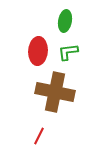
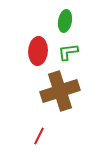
brown cross: moved 5 px right, 1 px up; rotated 30 degrees counterclockwise
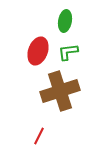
red ellipse: rotated 16 degrees clockwise
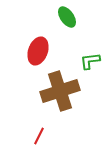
green ellipse: moved 2 px right, 4 px up; rotated 45 degrees counterclockwise
green L-shape: moved 22 px right, 9 px down
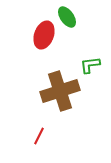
red ellipse: moved 6 px right, 16 px up
green L-shape: moved 4 px down
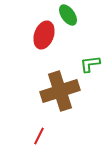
green ellipse: moved 1 px right, 2 px up
green L-shape: moved 1 px up
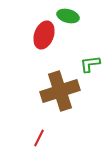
green ellipse: moved 1 px down; rotated 40 degrees counterclockwise
red line: moved 2 px down
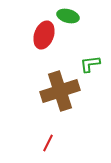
red line: moved 9 px right, 5 px down
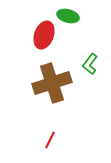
green L-shape: rotated 45 degrees counterclockwise
brown cross: moved 8 px left, 8 px up
red line: moved 2 px right, 3 px up
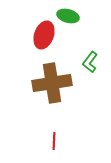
green L-shape: moved 2 px up
brown cross: rotated 9 degrees clockwise
red line: moved 4 px right, 1 px down; rotated 24 degrees counterclockwise
